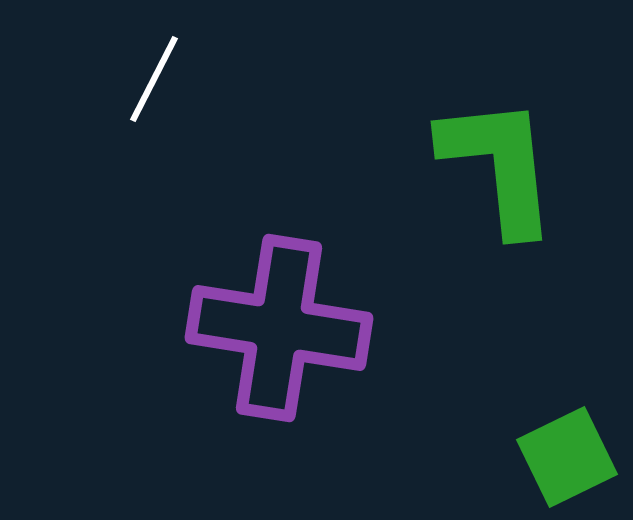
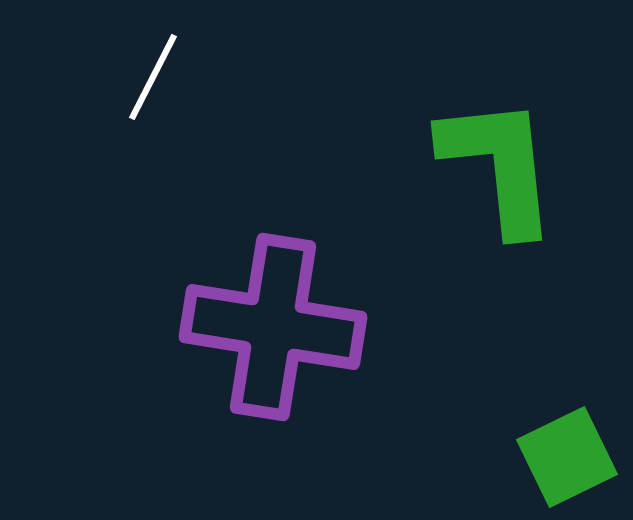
white line: moved 1 px left, 2 px up
purple cross: moved 6 px left, 1 px up
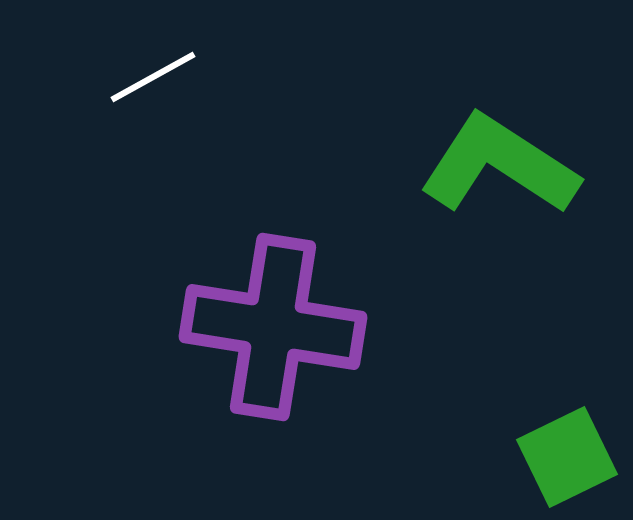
white line: rotated 34 degrees clockwise
green L-shape: rotated 51 degrees counterclockwise
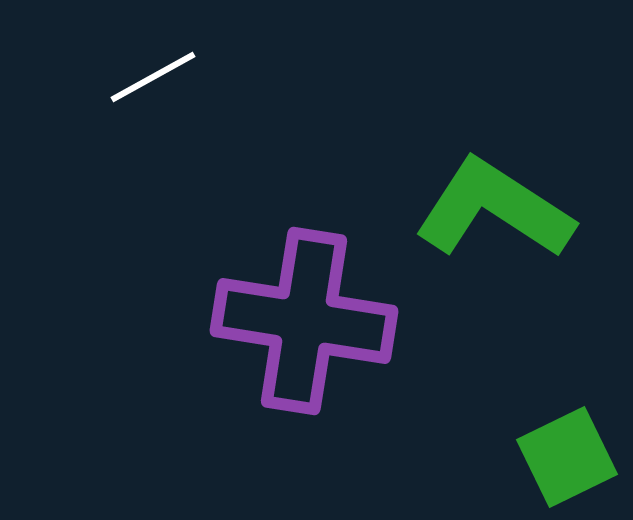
green L-shape: moved 5 px left, 44 px down
purple cross: moved 31 px right, 6 px up
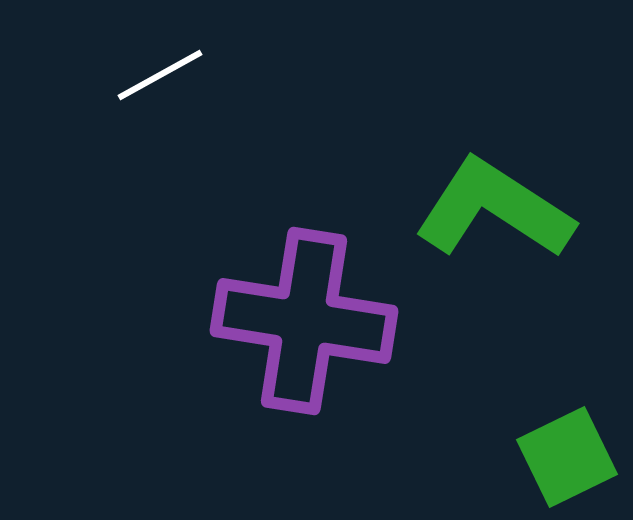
white line: moved 7 px right, 2 px up
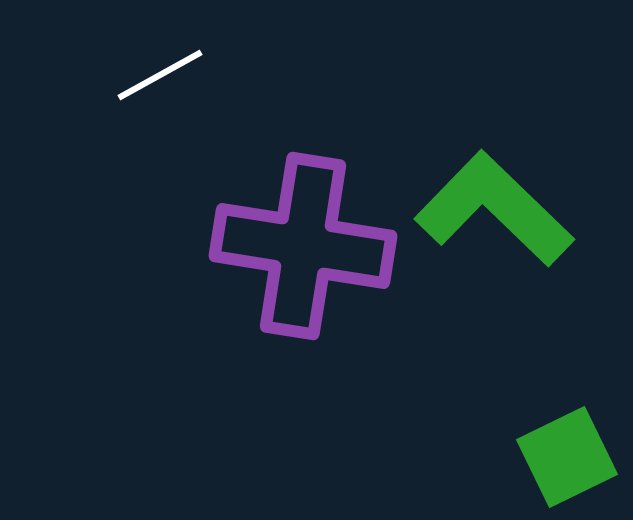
green L-shape: rotated 11 degrees clockwise
purple cross: moved 1 px left, 75 px up
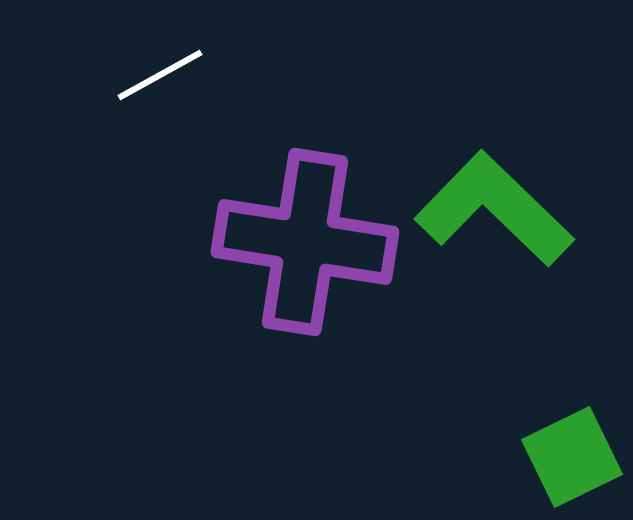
purple cross: moved 2 px right, 4 px up
green square: moved 5 px right
